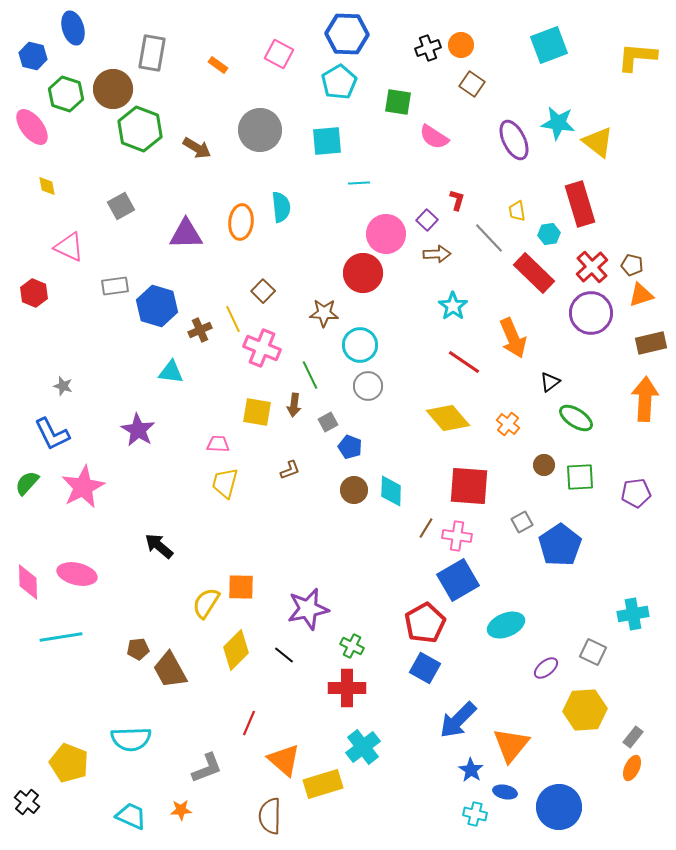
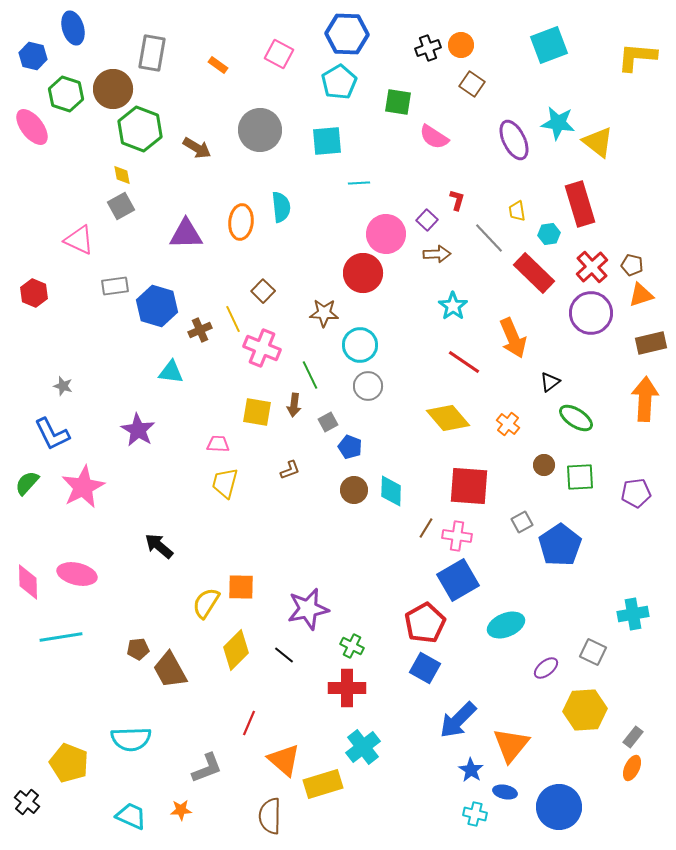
yellow diamond at (47, 186): moved 75 px right, 11 px up
pink triangle at (69, 247): moved 10 px right, 7 px up
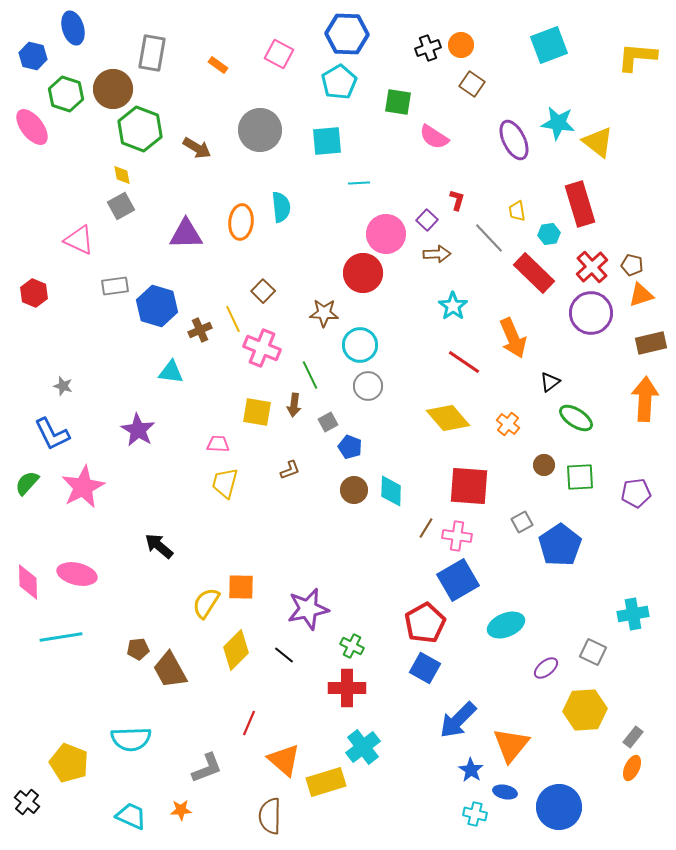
yellow rectangle at (323, 784): moved 3 px right, 2 px up
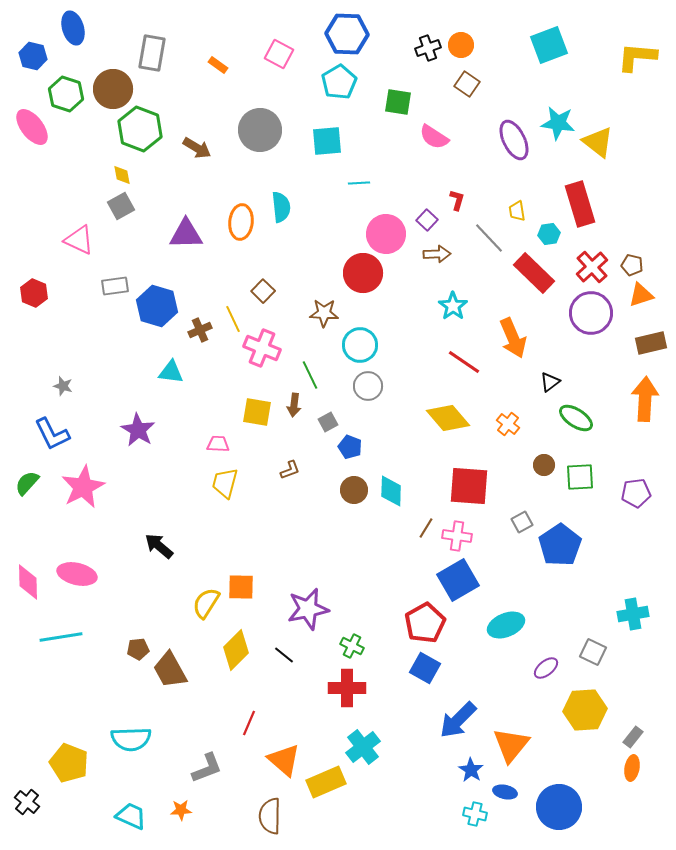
brown square at (472, 84): moved 5 px left
orange ellipse at (632, 768): rotated 15 degrees counterclockwise
yellow rectangle at (326, 782): rotated 6 degrees counterclockwise
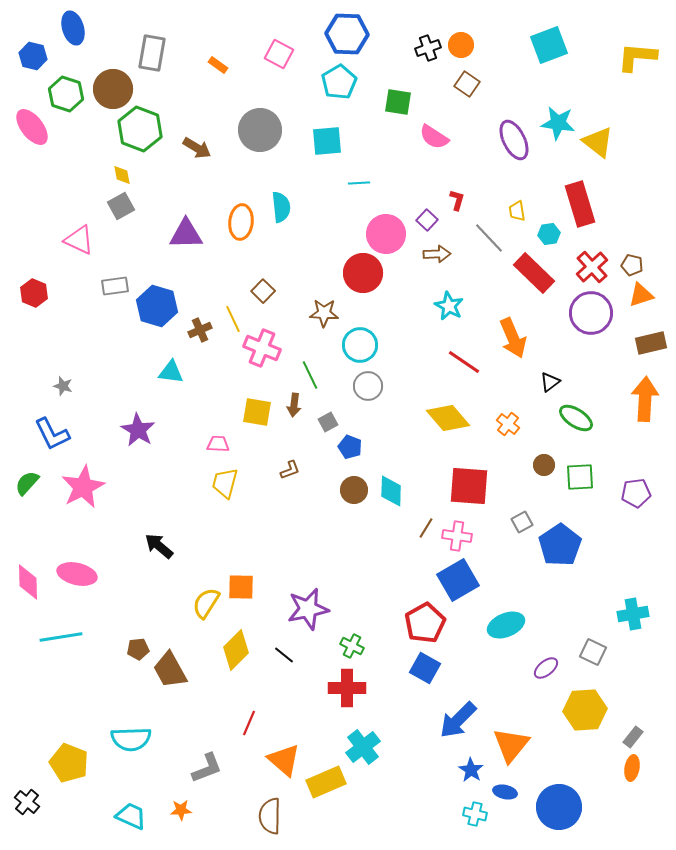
cyan star at (453, 306): moved 4 px left; rotated 8 degrees counterclockwise
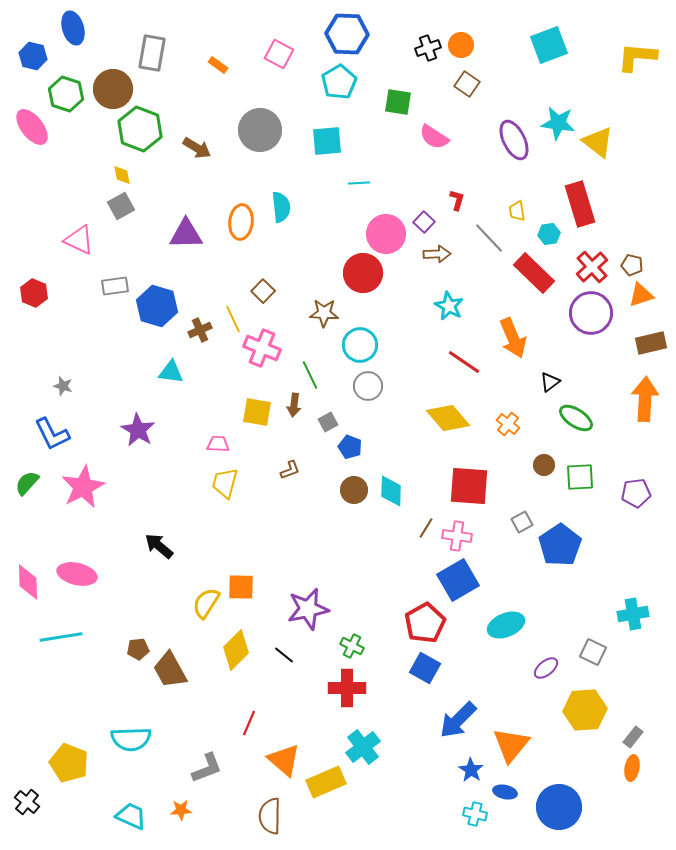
purple square at (427, 220): moved 3 px left, 2 px down
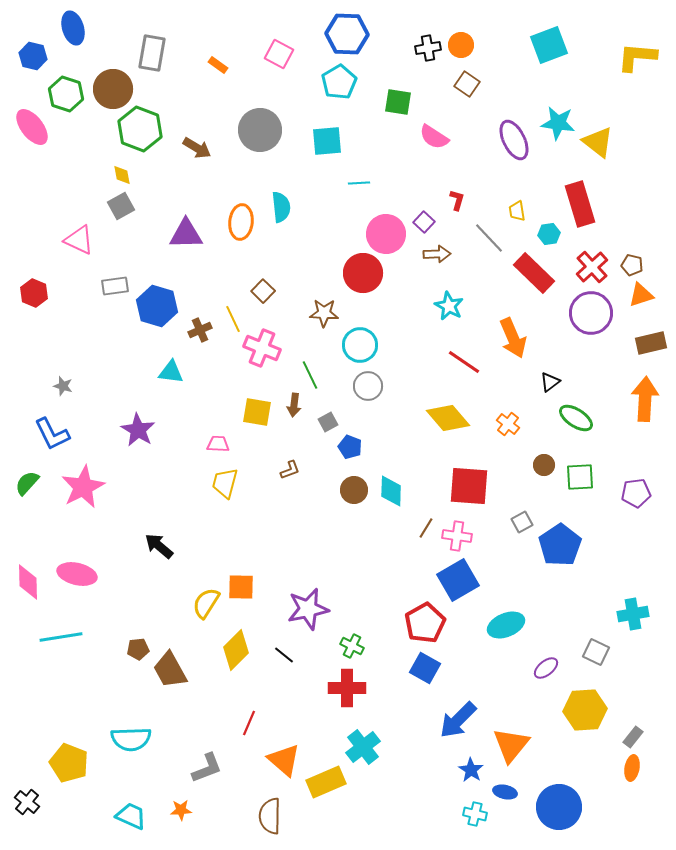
black cross at (428, 48): rotated 10 degrees clockwise
gray square at (593, 652): moved 3 px right
